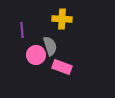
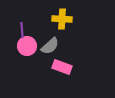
gray semicircle: rotated 66 degrees clockwise
pink circle: moved 9 px left, 9 px up
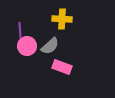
purple line: moved 2 px left
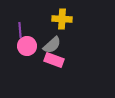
gray semicircle: moved 2 px right, 1 px up
pink rectangle: moved 8 px left, 7 px up
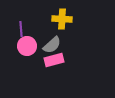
purple line: moved 1 px right, 1 px up
pink rectangle: rotated 36 degrees counterclockwise
